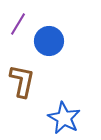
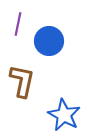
purple line: rotated 20 degrees counterclockwise
blue star: moved 3 px up
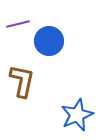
purple line: rotated 65 degrees clockwise
blue star: moved 13 px right; rotated 20 degrees clockwise
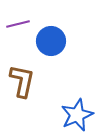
blue circle: moved 2 px right
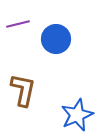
blue circle: moved 5 px right, 2 px up
brown L-shape: moved 1 px right, 9 px down
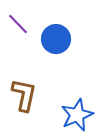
purple line: rotated 60 degrees clockwise
brown L-shape: moved 1 px right, 5 px down
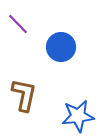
blue circle: moved 5 px right, 8 px down
blue star: moved 1 px right, 1 px down; rotated 16 degrees clockwise
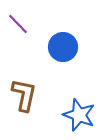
blue circle: moved 2 px right
blue star: moved 1 px right, 1 px up; rotated 28 degrees clockwise
